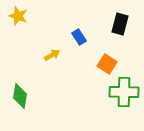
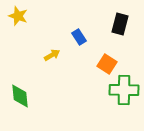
green cross: moved 2 px up
green diamond: rotated 15 degrees counterclockwise
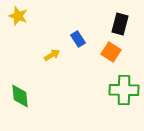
blue rectangle: moved 1 px left, 2 px down
orange square: moved 4 px right, 12 px up
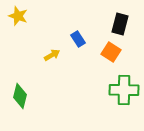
green diamond: rotated 20 degrees clockwise
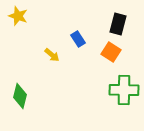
black rectangle: moved 2 px left
yellow arrow: rotated 70 degrees clockwise
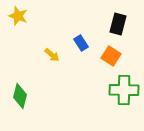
blue rectangle: moved 3 px right, 4 px down
orange square: moved 4 px down
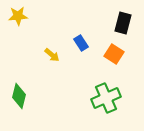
yellow star: rotated 24 degrees counterclockwise
black rectangle: moved 5 px right, 1 px up
orange square: moved 3 px right, 2 px up
green cross: moved 18 px left, 8 px down; rotated 24 degrees counterclockwise
green diamond: moved 1 px left
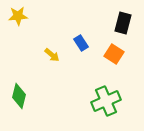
green cross: moved 3 px down
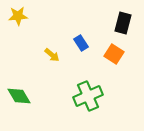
green diamond: rotated 45 degrees counterclockwise
green cross: moved 18 px left, 5 px up
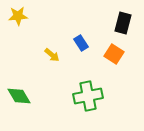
green cross: rotated 12 degrees clockwise
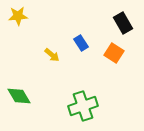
black rectangle: rotated 45 degrees counterclockwise
orange square: moved 1 px up
green cross: moved 5 px left, 10 px down; rotated 8 degrees counterclockwise
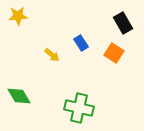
green cross: moved 4 px left, 2 px down; rotated 32 degrees clockwise
